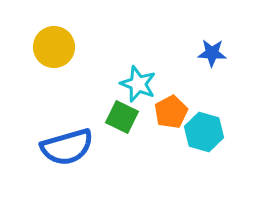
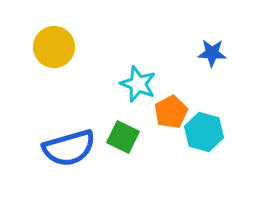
green square: moved 1 px right, 20 px down
blue semicircle: moved 2 px right, 1 px down
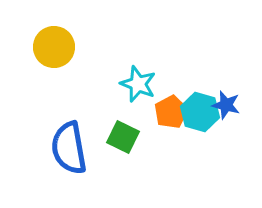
blue star: moved 14 px right, 52 px down; rotated 12 degrees clockwise
cyan hexagon: moved 4 px left, 20 px up
blue semicircle: rotated 96 degrees clockwise
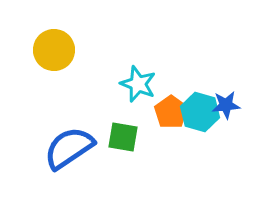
yellow circle: moved 3 px down
blue star: rotated 20 degrees counterclockwise
orange pentagon: rotated 8 degrees counterclockwise
green square: rotated 16 degrees counterclockwise
blue semicircle: rotated 66 degrees clockwise
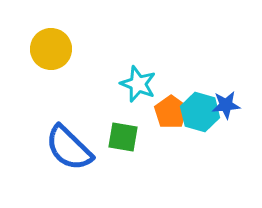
yellow circle: moved 3 px left, 1 px up
blue semicircle: rotated 102 degrees counterclockwise
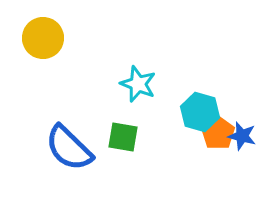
yellow circle: moved 8 px left, 11 px up
blue star: moved 16 px right, 31 px down; rotated 20 degrees clockwise
orange pentagon: moved 47 px right, 21 px down
